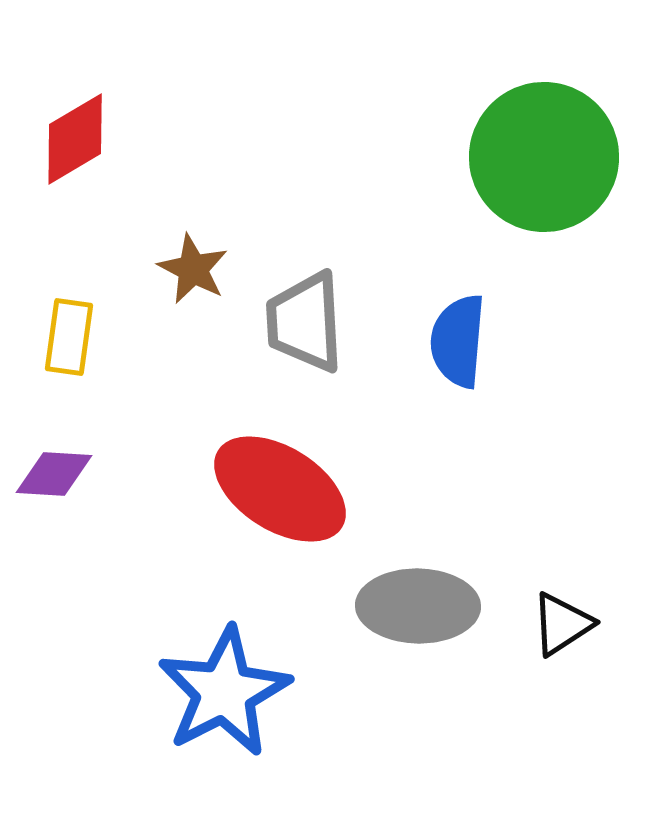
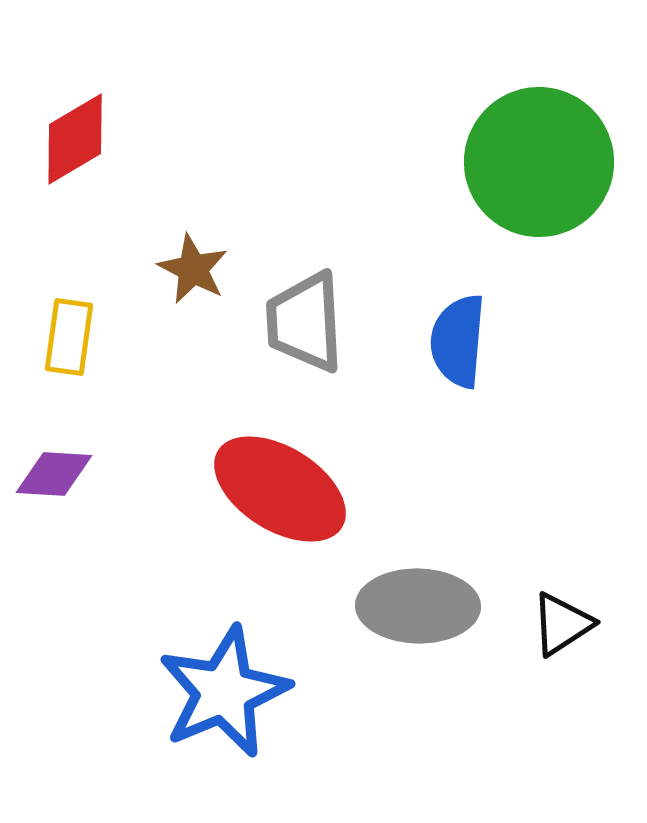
green circle: moved 5 px left, 5 px down
blue star: rotated 4 degrees clockwise
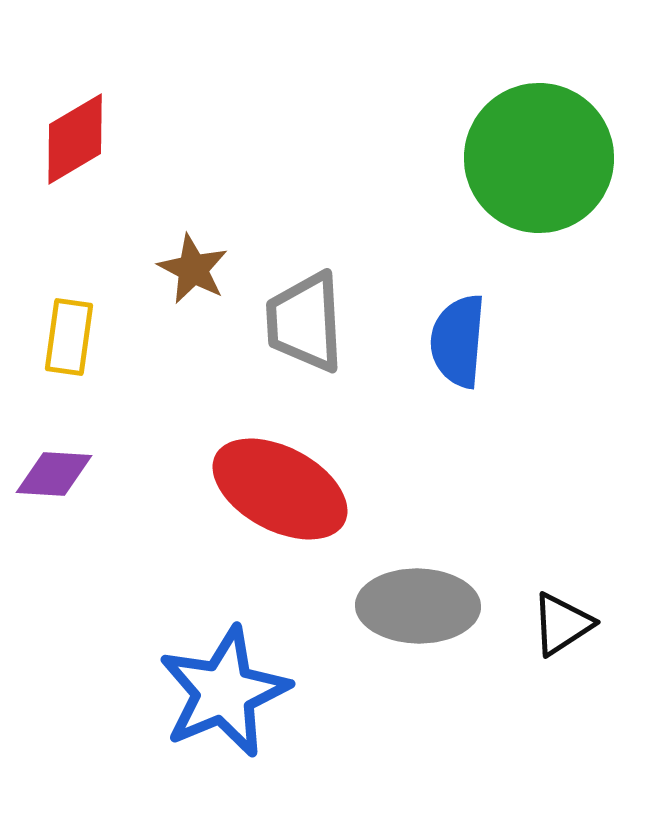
green circle: moved 4 px up
red ellipse: rotated 4 degrees counterclockwise
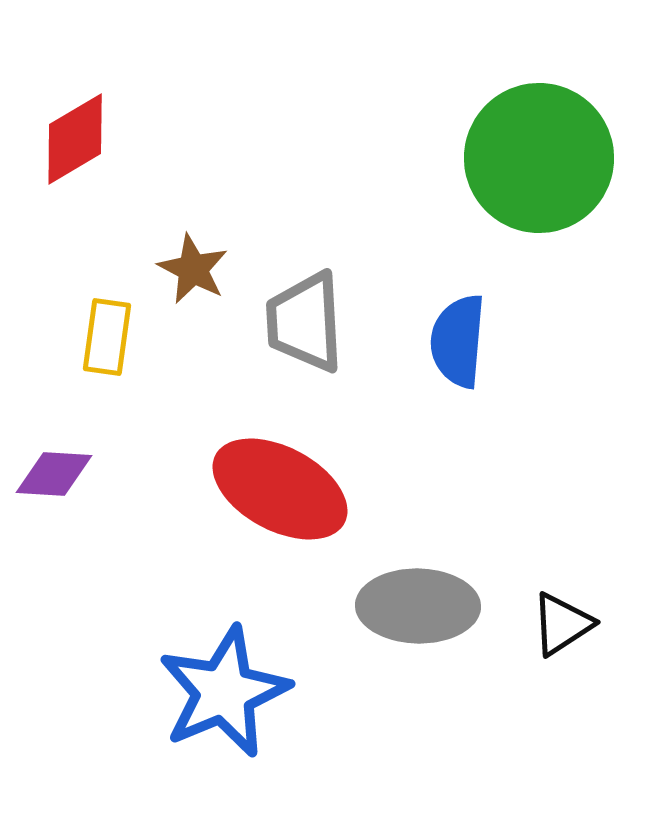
yellow rectangle: moved 38 px right
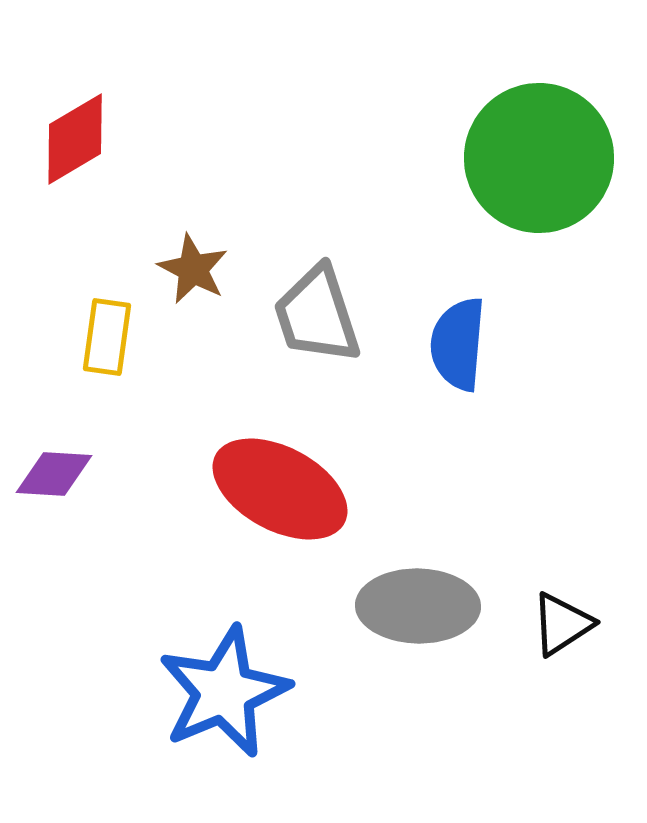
gray trapezoid: moved 12 px right, 7 px up; rotated 15 degrees counterclockwise
blue semicircle: moved 3 px down
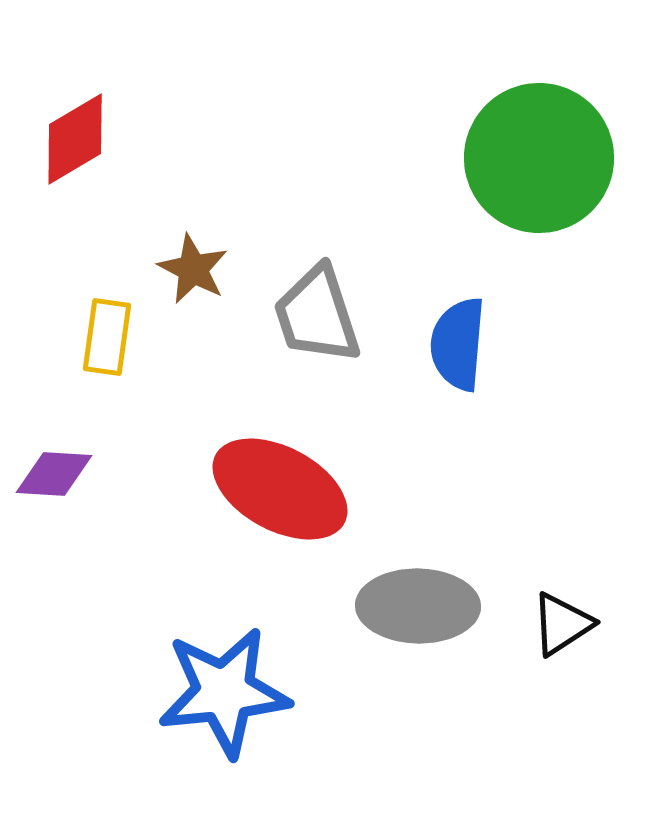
blue star: rotated 17 degrees clockwise
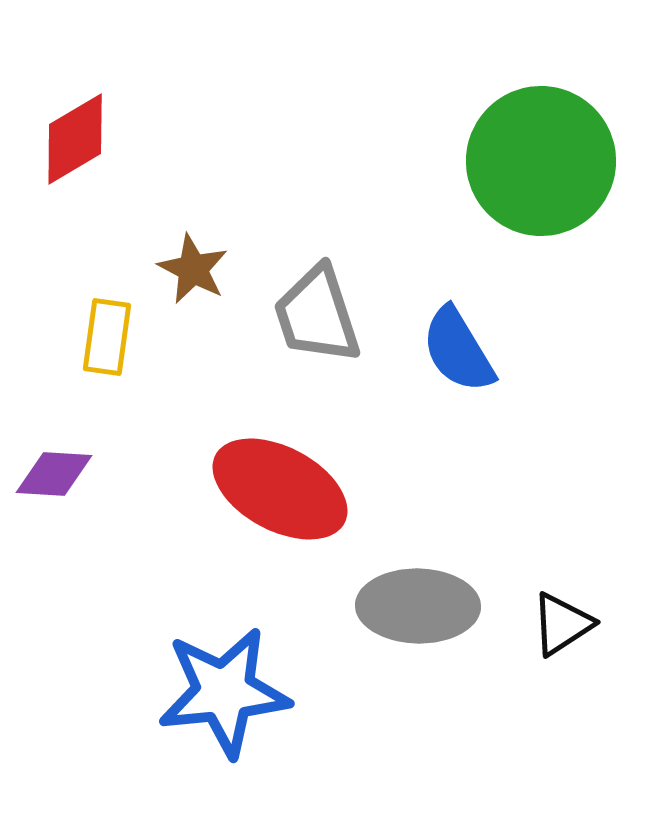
green circle: moved 2 px right, 3 px down
blue semicircle: moved 6 px down; rotated 36 degrees counterclockwise
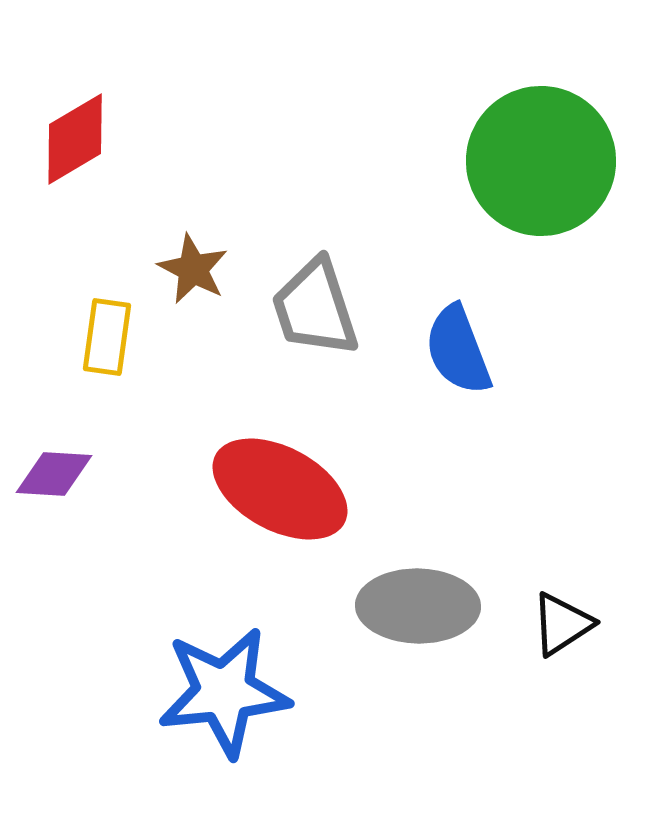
gray trapezoid: moved 2 px left, 7 px up
blue semicircle: rotated 10 degrees clockwise
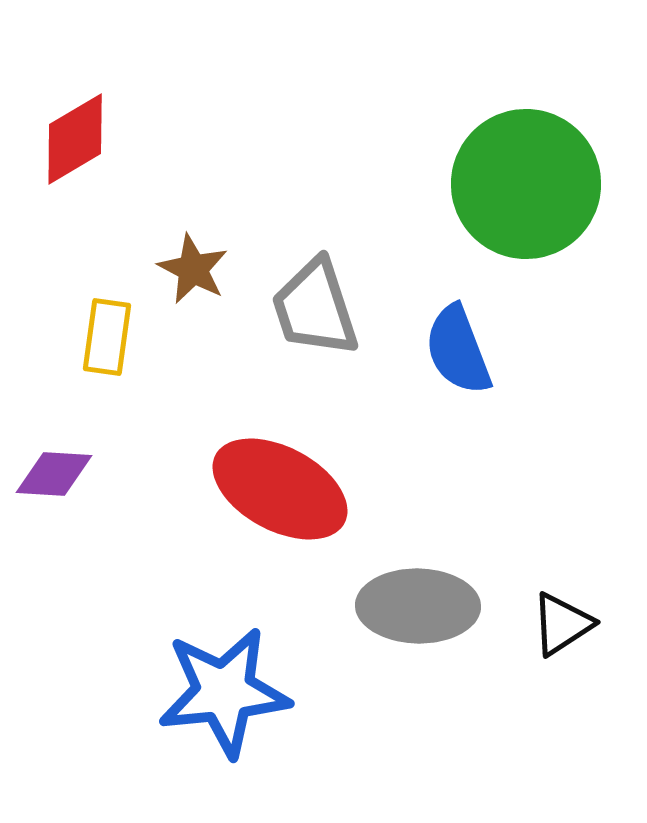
green circle: moved 15 px left, 23 px down
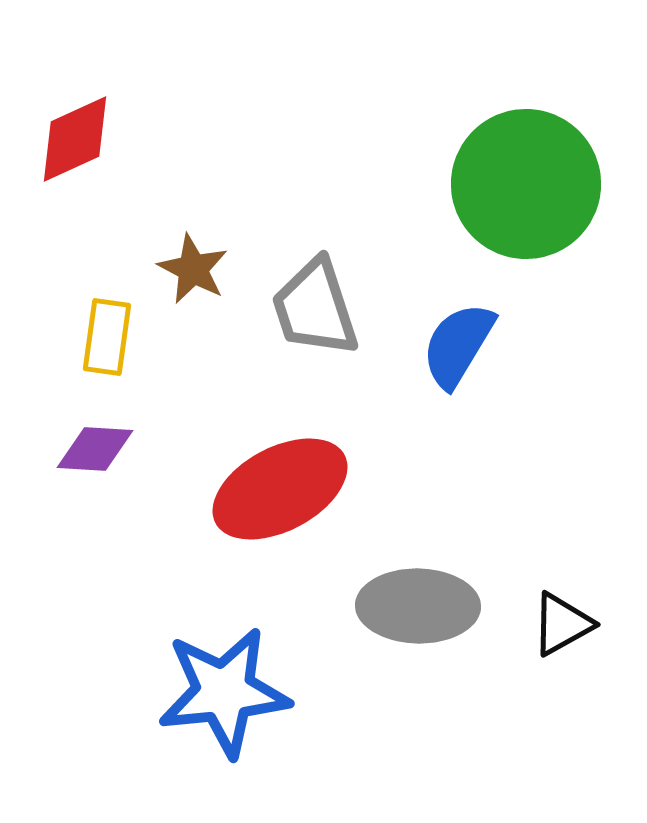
red diamond: rotated 6 degrees clockwise
blue semicircle: moved 5 px up; rotated 52 degrees clockwise
purple diamond: moved 41 px right, 25 px up
red ellipse: rotated 56 degrees counterclockwise
black triangle: rotated 4 degrees clockwise
